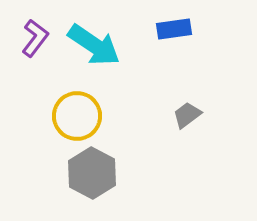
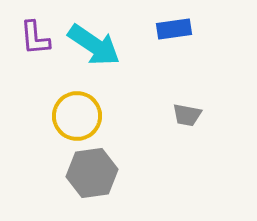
purple L-shape: rotated 138 degrees clockwise
gray trapezoid: rotated 132 degrees counterclockwise
gray hexagon: rotated 24 degrees clockwise
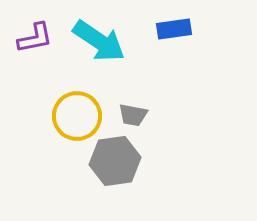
purple L-shape: rotated 96 degrees counterclockwise
cyan arrow: moved 5 px right, 4 px up
gray trapezoid: moved 54 px left
gray hexagon: moved 23 px right, 12 px up
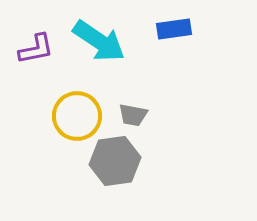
purple L-shape: moved 1 px right, 11 px down
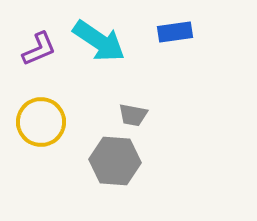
blue rectangle: moved 1 px right, 3 px down
purple L-shape: moved 3 px right; rotated 12 degrees counterclockwise
yellow circle: moved 36 px left, 6 px down
gray hexagon: rotated 12 degrees clockwise
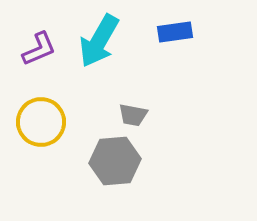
cyan arrow: rotated 86 degrees clockwise
gray hexagon: rotated 9 degrees counterclockwise
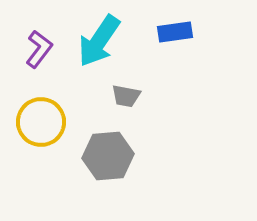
cyan arrow: rotated 4 degrees clockwise
purple L-shape: rotated 30 degrees counterclockwise
gray trapezoid: moved 7 px left, 19 px up
gray hexagon: moved 7 px left, 5 px up
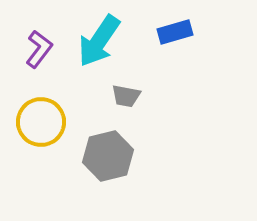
blue rectangle: rotated 8 degrees counterclockwise
gray hexagon: rotated 9 degrees counterclockwise
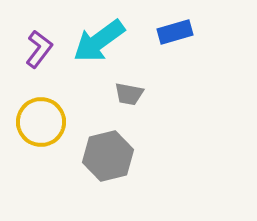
cyan arrow: rotated 20 degrees clockwise
gray trapezoid: moved 3 px right, 2 px up
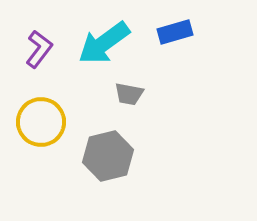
cyan arrow: moved 5 px right, 2 px down
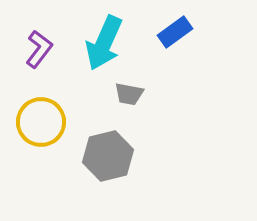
blue rectangle: rotated 20 degrees counterclockwise
cyan arrow: rotated 30 degrees counterclockwise
